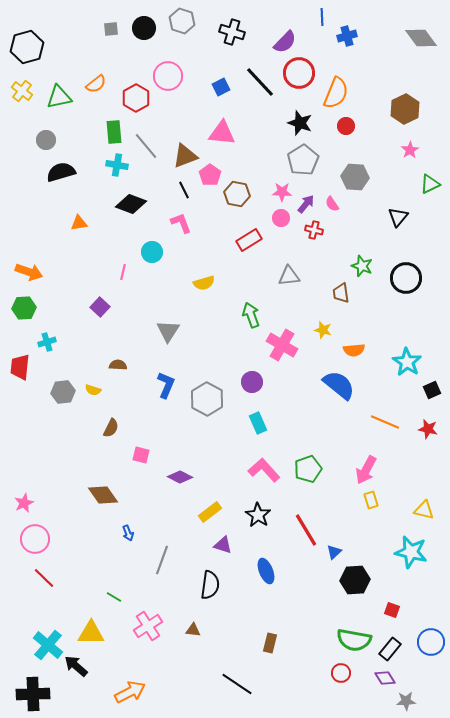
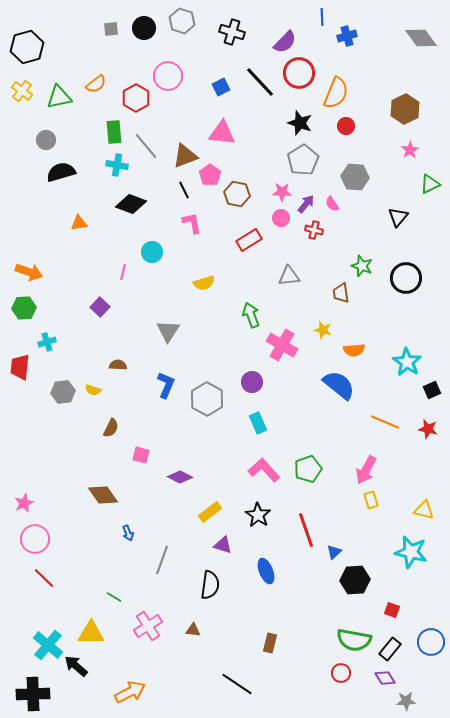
pink L-shape at (181, 223): moved 11 px right; rotated 10 degrees clockwise
red line at (306, 530): rotated 12 degrees clockwise
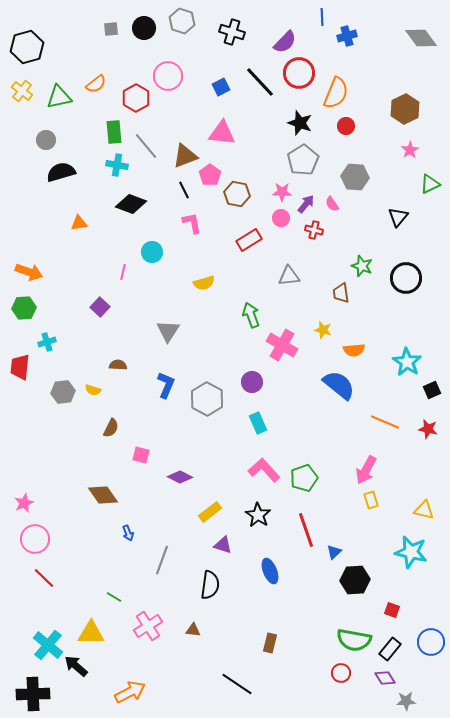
green pentagon at (308, 469): moved 4 px left, 9 px down
blue ellipse at (266, 571): moved 4 px right
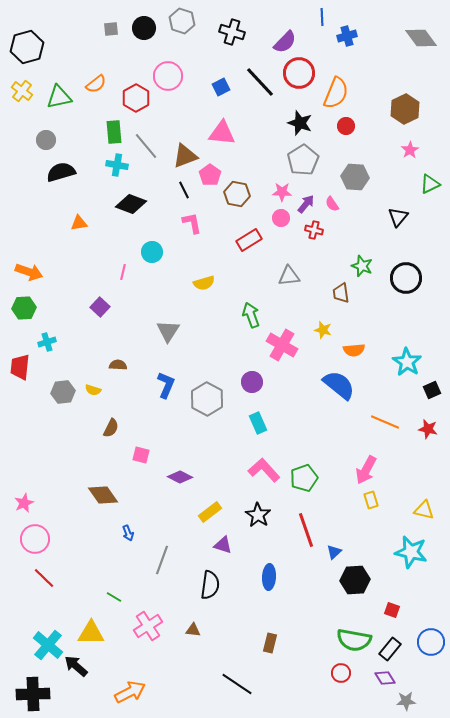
blue ellipse at (270, 571): moved 1 px left, 6 px down; rotated 25 degrees clockwise
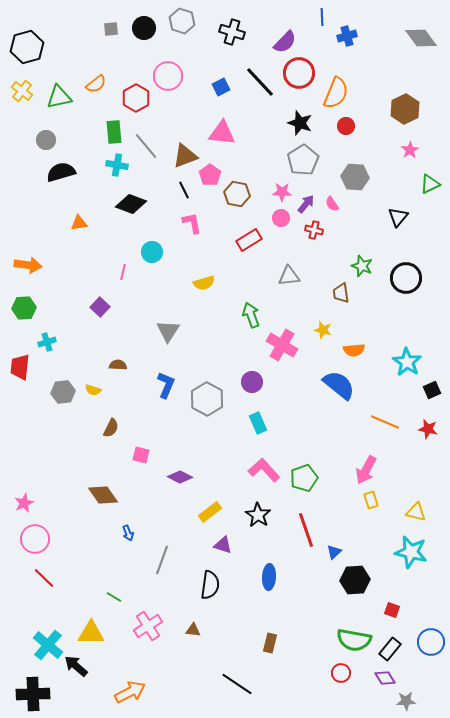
orange arrow at (29, 272): moved 1 px left, 7 px up; rotated 12 degrees counterclockwise
yellow triangle at (424, 510): moved 8 px left, 2 px down
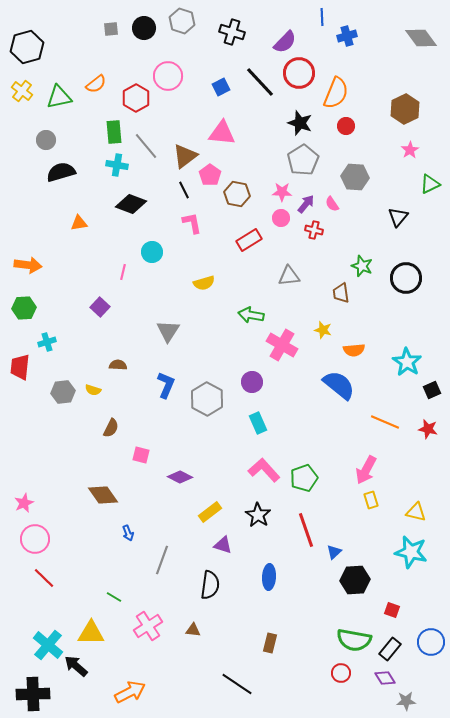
brown triangle at (185, 156): rotated 16 degrees counterclockwise
green arrow at (251, 315): rotated 60 degrees counterclockwise
